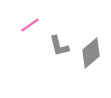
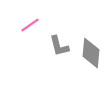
gray diamond: rotated 44 degrees counterclockwise
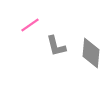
gray L-shape: moved 3 px left
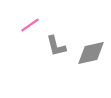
gray diamond: rotated 72 degrees clockwise
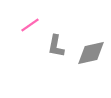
gray L-shape: rotated 25 degrees clockwise
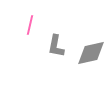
pink line: rotated 42 degrees counterclockwise
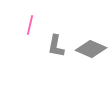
gray diamond: moved 4 px up; rotated 36 degrees clockwise
